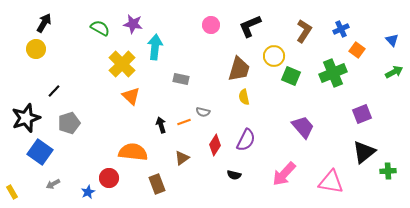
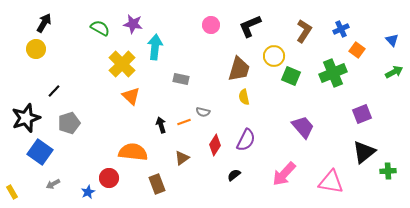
black semicircle at (234, 175): rotated 128 degrees clockwise
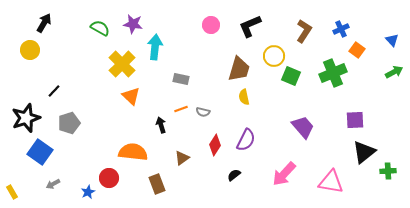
yellow circle at (36, 49): moved 6 px left, 1 px down
purple square at (362, 114): moved 7 px left, 6 px down; rotated 18 degrees clockwise
orange line at (184, 122): moved 3 px left, 13 px up
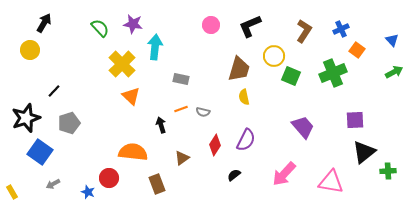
green semicircle at (100, 28): rotated 18 degrees clockwise
blue star at (88, 192): rotated 24 degrees counterclockwise
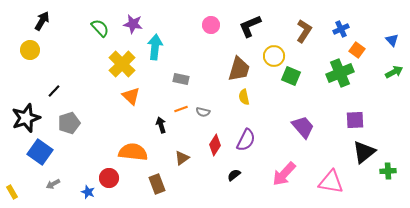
black arrow at (44, 23): moved 2 px left, 2 px up
green cross at (333, 73): moved 7 px right
